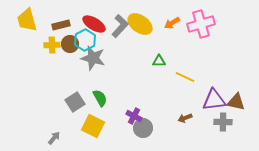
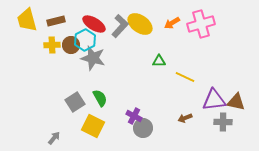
brown rectangle: moved 5 px left, 4 px up
brown circle: moved 1 px right, 1 px down
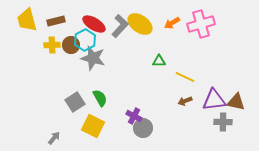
brown arrow: moved 17 px up
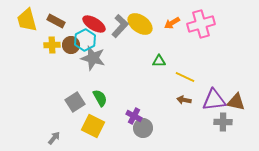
brown rectangle: rotated 42 degrees clockwise
brown arrow: moved 1 px left, 1 px up; rotated 32 degrees clockwise
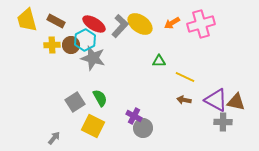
purple triangle: moved 2 px right; rotated 35 degrees clockwise
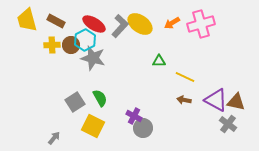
gray cross: moved 5 px right, 2 px down; rotated 36 degrees clockwise
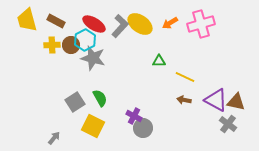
orange arrow: moved 2 px left
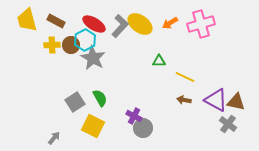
gray star: rotated 15 degrees clockwise
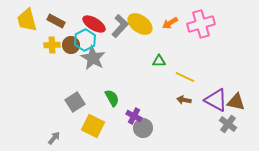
green semicircle: moved 12 px right
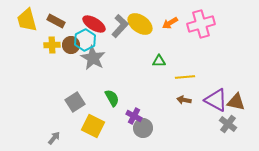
yellow line: rotated 30 degrees counterclockwise
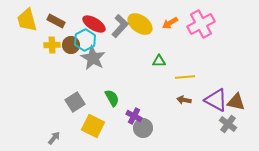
pink cross: rotated 12 degrees counterclockwise
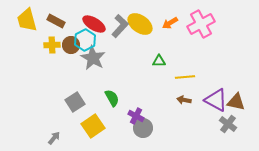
purple cross: moved 2 px right
yellow square: rotated 30 degrees clockwise
